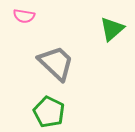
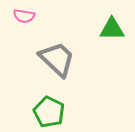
green triangle: rotated 40 degrees clockwise
gray trapezoid: moved 1 px right, 4 px up
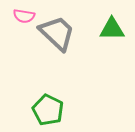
gray trapezoid: moved 26 px up
green pentagon: moved 1 px left, 2 px up
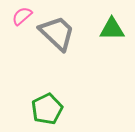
pink semicircle: moved 2 px left; rotated 130 degrees clockwise
green pentagon: moved 1 px left, 1 px up; rotated 20 degrees clockwise
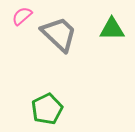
gray trapezoid: moved 2 px right, 1 px down
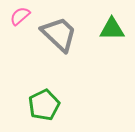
pink semicircle: moved 2 px left
green pentagon: moved 3 px left, 4 px up
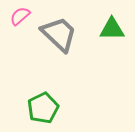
green pentagon: moved 1 px left, 3 px down
